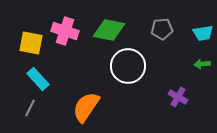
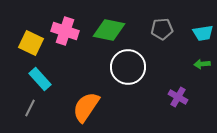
yellow square: rotated 15 degrees clockwise
white circle: moved 1 px down
cyan rectangle: moved 2 px right
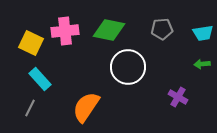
pink cross: rotated 24 degrees counterclockwise
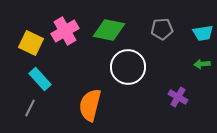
pink cross: rotated 24 degrees counterclockwise
orange semicircle: moved 4 px right, 2 px up; rotated 20 degrees counterclockwise
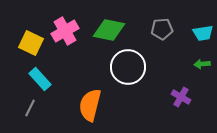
purple cross: moved 3 px right
